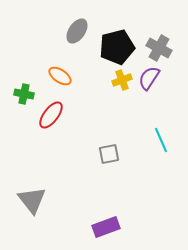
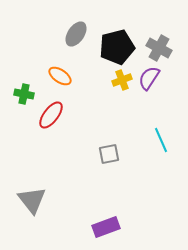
gray ellipse: moved 1 px left, 3 px down
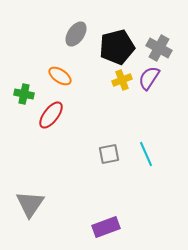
cyan line: moved 15 px left, 14 px down
gray triangle: moved 2 px left, 4 px down; rotated 12 degrees clockwise
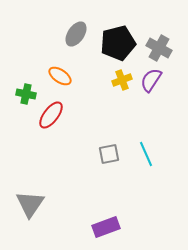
black pentagon: moved 1 px right, 4 px up
purple semicircle: moved 2 px right, 2 px down
green cross: moved 2 px right
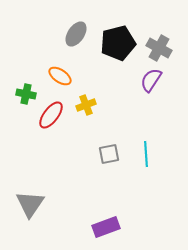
yellow cross: moved 36 px left, 25 px down
cyan line: rotated 20 degrees clockwise
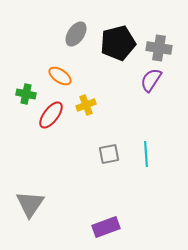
gray cross: rotated 20 degrees counterclockwise
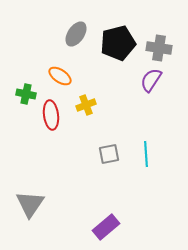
red ellipse: rotated 44 degrees counterclockwise
purple rectangle: rotated 20 degrees counterclockwise
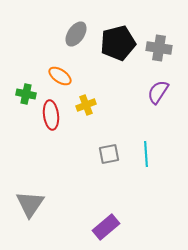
purple semicircle: moved 7 px right, 12 px down
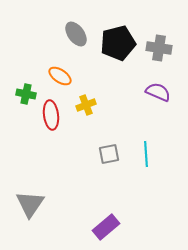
gray ellipse: rotated 70 degrees counterclockwise
purple semicircle: rotated 80 degrees clockwise
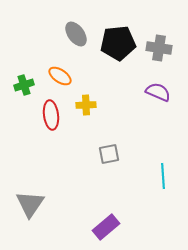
black pentagon: rotated 8 degrees clockwise
green cross: moved 2 px left, 9 px up; rotated 30 degrees counterclockwise
yellow cross: rotated 18 degrees clockwise
cyan line: moved 17 px right, 22 px down
